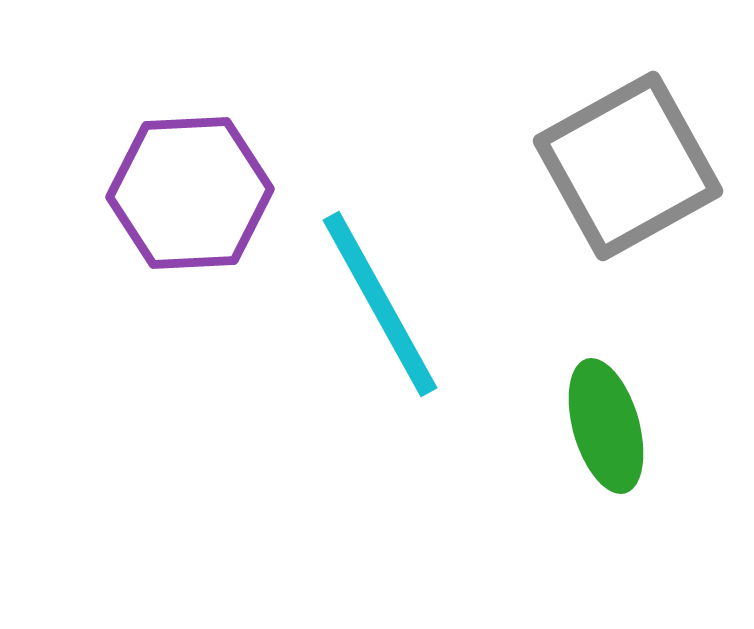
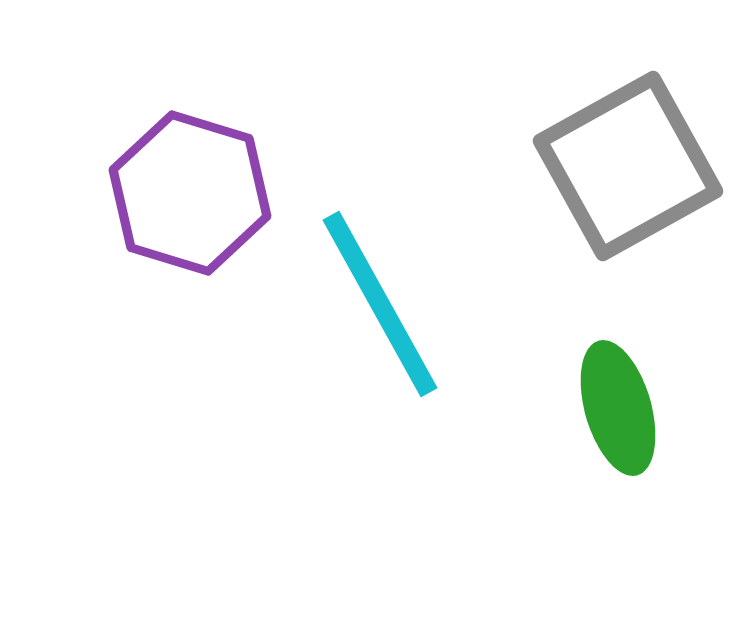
purple hexagon: rotated 20 degrees clockwise
green ellipse: moved 12 px right, 18 px up
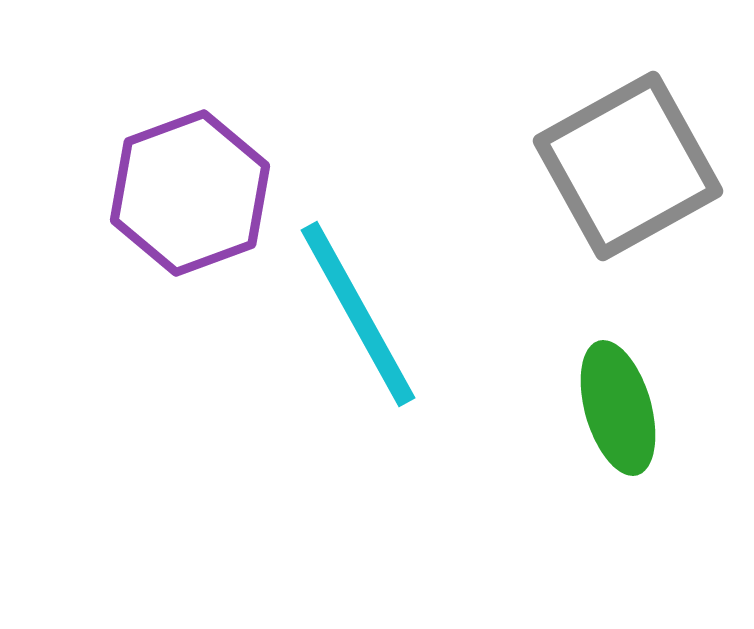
purple hexagon: rotated 23 degrees clockwise
cyan line: moved 22 px left, 10 px down
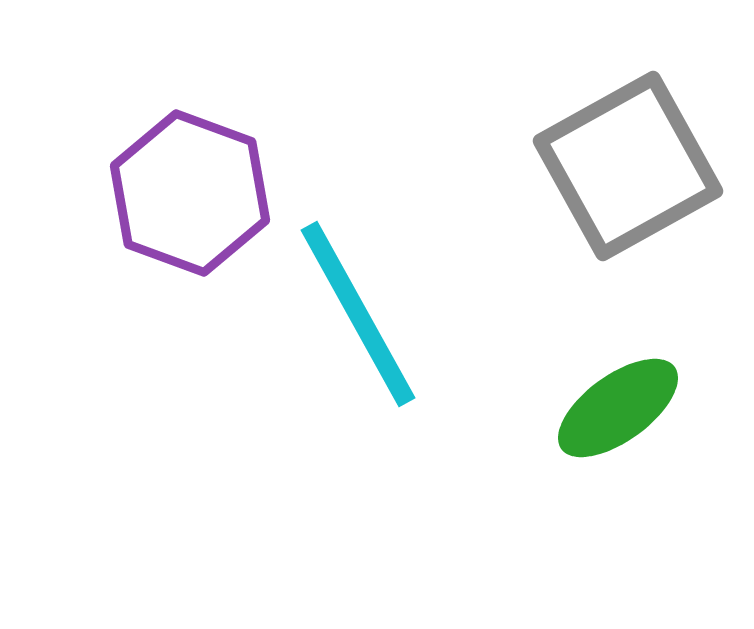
purple hexagon: rotated 20 degrees counterclockwise
green ellipse: rotated 70 degrees clockwise
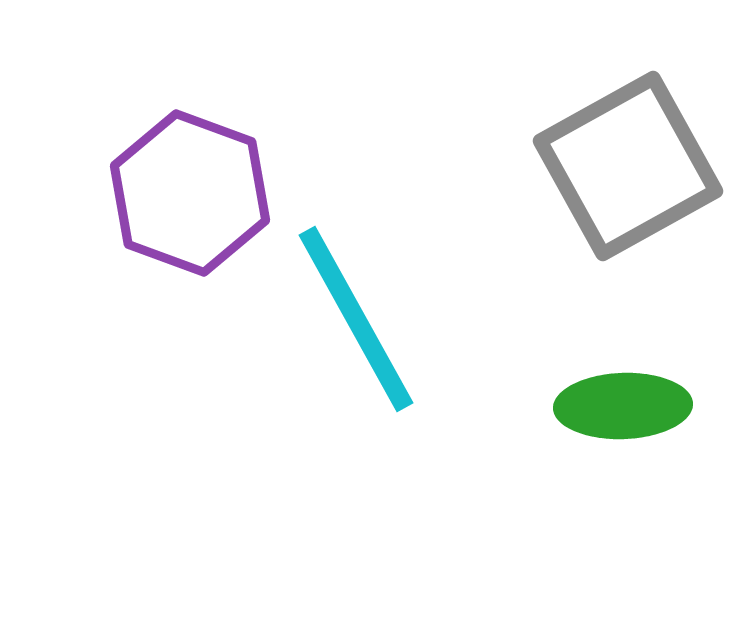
cyan line: moved 2 px left, 5 px down
green ellipse: moved 5 px right, 2 px up; rotated 34 degrees clockwise
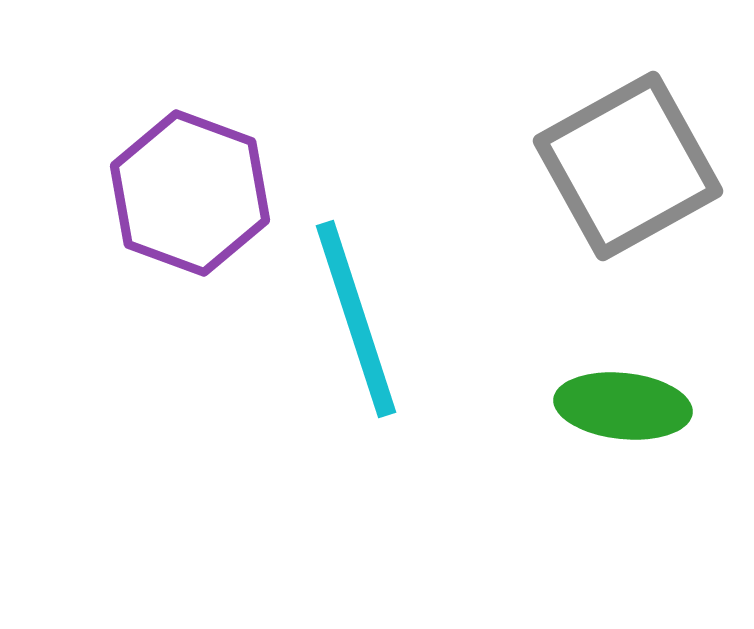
cyan line: rotated 11 degrees clockwise
green ellipse: rotated 8 degrees clockwise
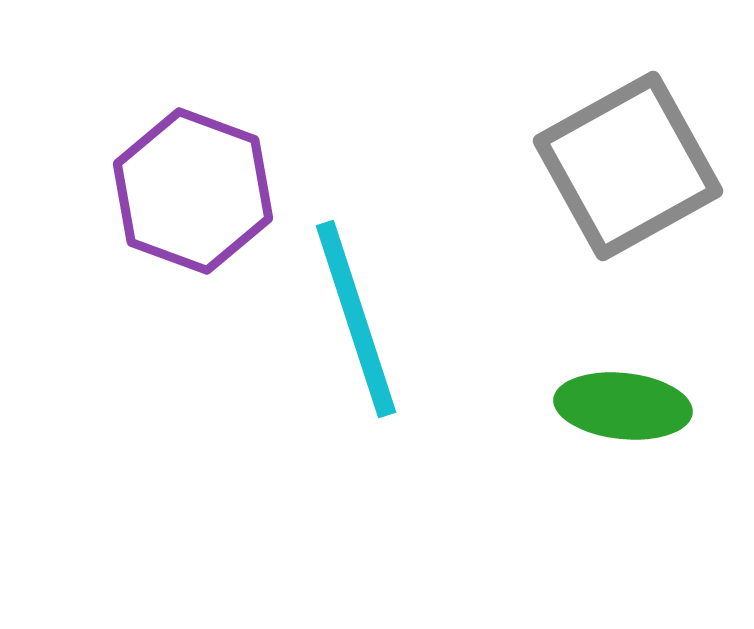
purple hexagon: moved 3 px right, 2 px up
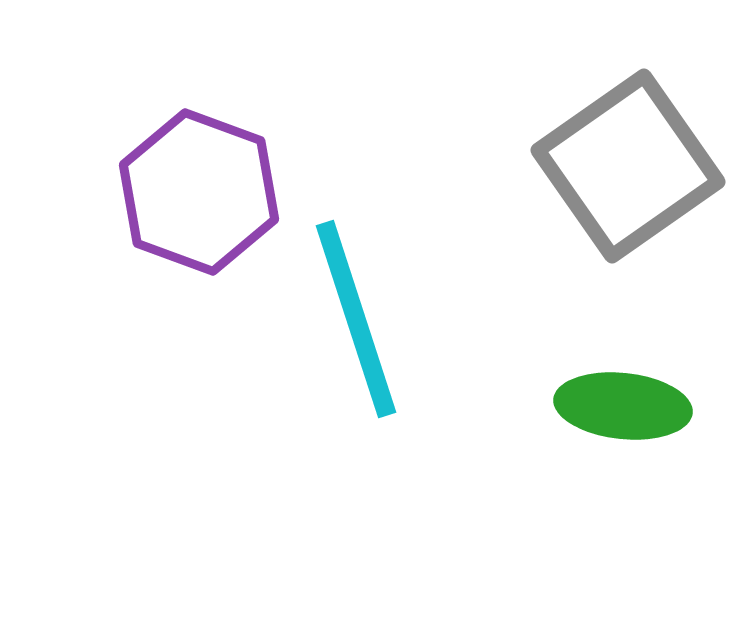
gray square: rotated 6 degrees counterclockwise
purple hexagon: moved 6 px right, 1 px down
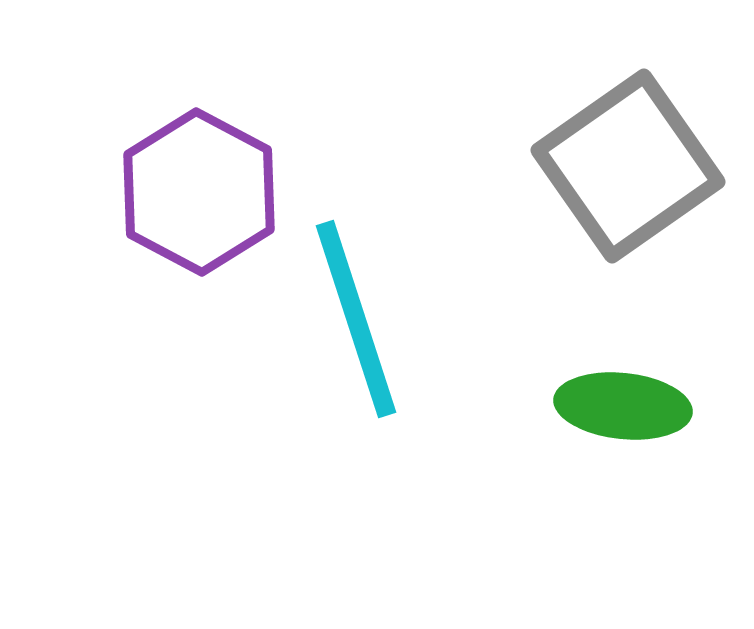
purple hexagon: rotated 8 degrees clockwise
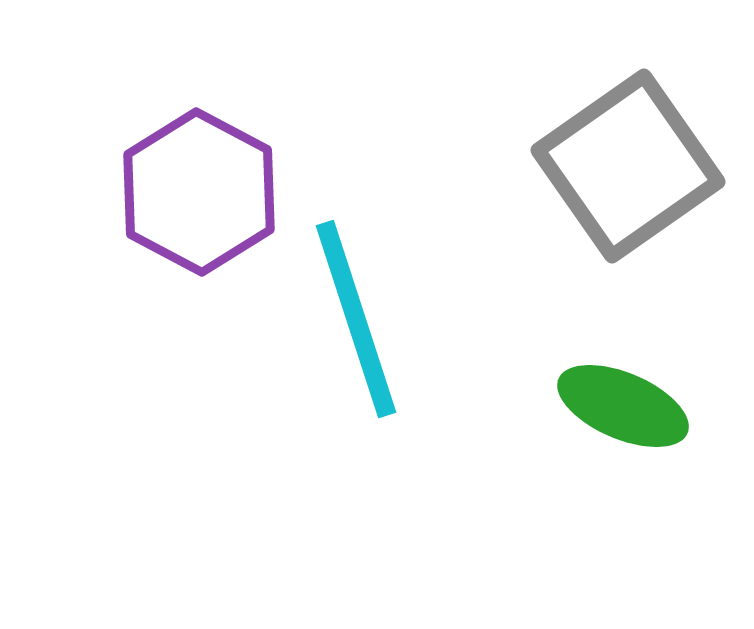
green ellipse: rotated 17 degrees clockwise
